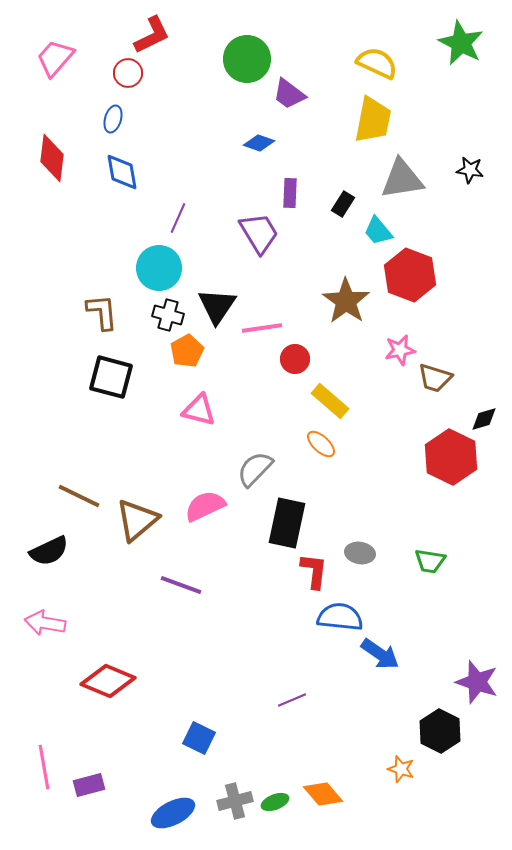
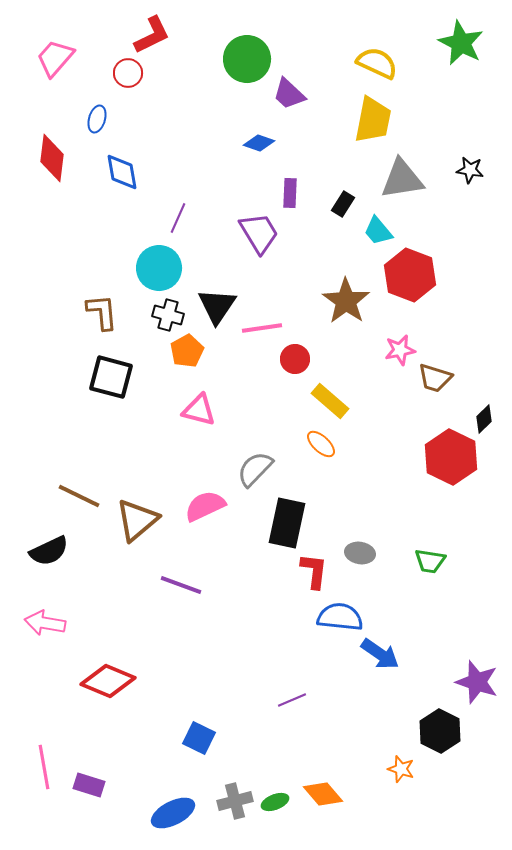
purple trapezoid at (289, 94): rotated 6 degrees clockwise
blue ellipse at (113, 119): moved 16 px left
black diamond at (484, 419): rotated 28 degrees counterclockwise
purple rectangle at (89, 785): rotated 32 degrees clockwise
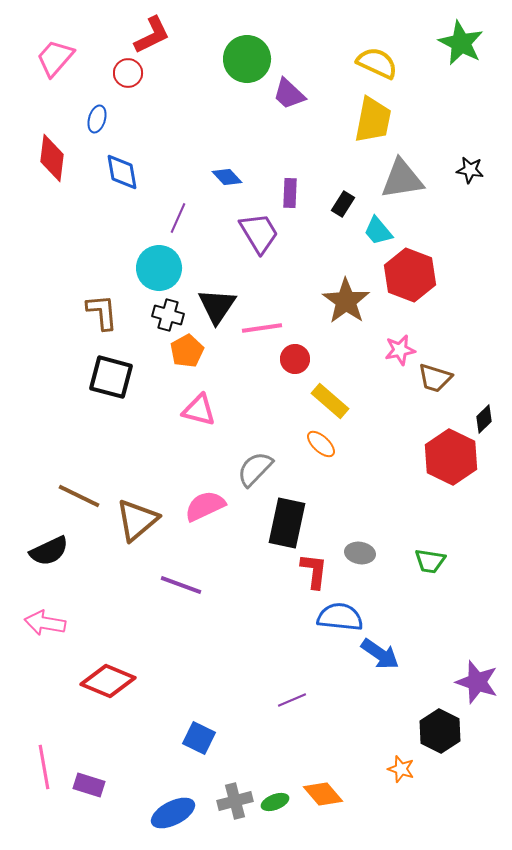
blue diamond at (259, 143): moved 32 px left, 34 px down; rotated 28 degrees clockwise
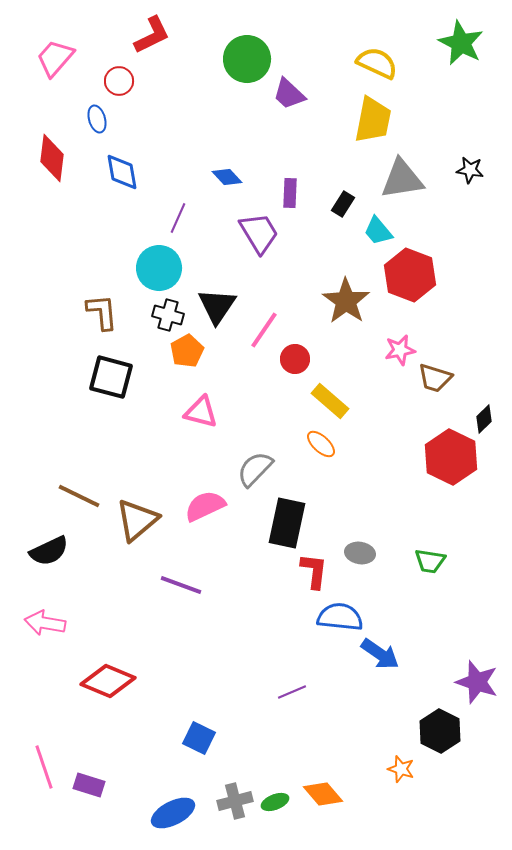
red circle at (128, 73): moved 9 px left, 8 px down
blue ellipse at (97, 119): rotated 32 degrees counterclockwise
pink line at (262, 328): moved 2 px right, 2 px down; rotated 48 degrees counterclockwise
pink triangle at (199, 410): moved 2 px right, 2 px down
purple line at (292, 700): moved 8 px up
pink line at (44, 767): rotated 9 degrees counterclockwise
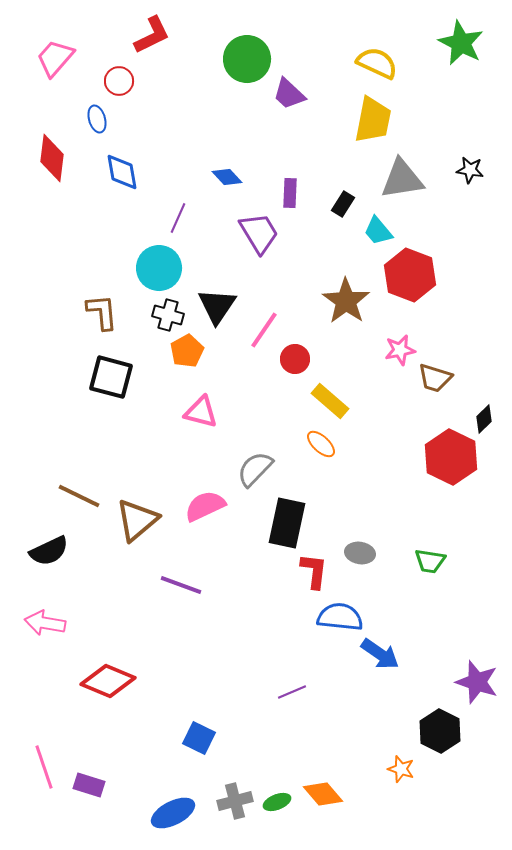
green ellipse at (275, 802): moved 2 px right
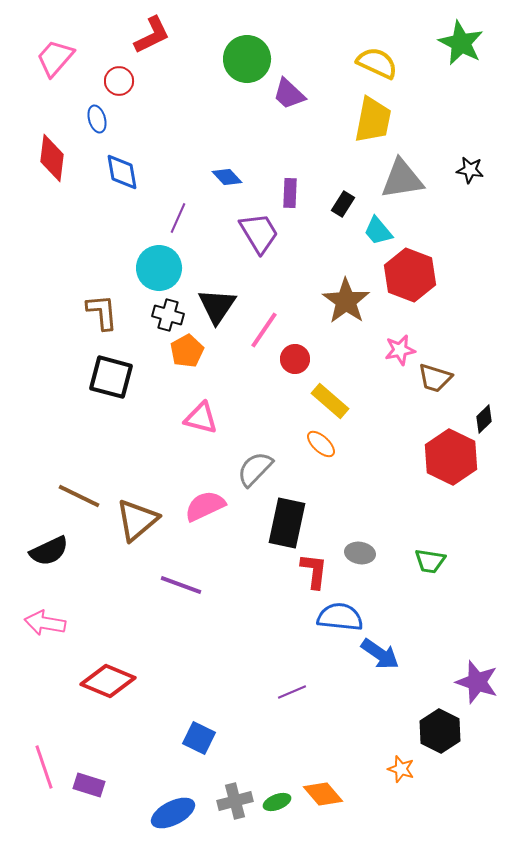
pink triangle at (201, 412): moved 6 px down
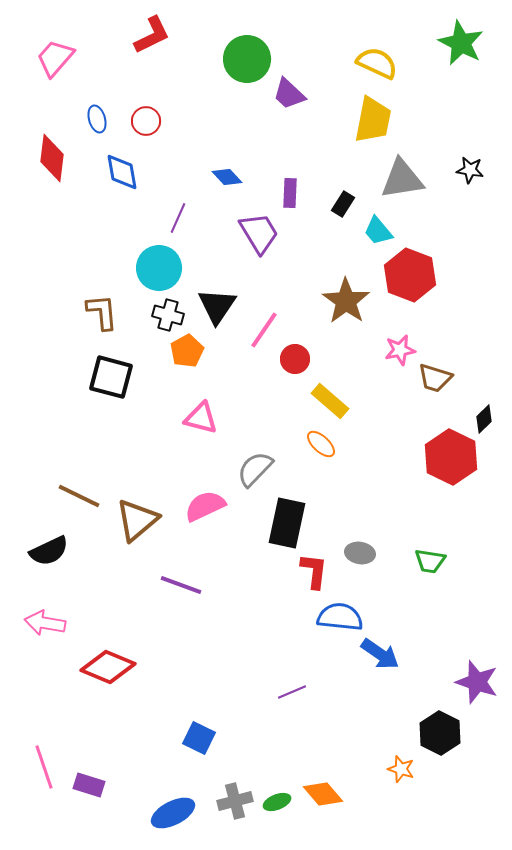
red circle at (119, 81): moved 27 px right, 40 px down
red diamond at (108, 681): moved 14 px up
black hexagon at (440, 731): moved 2 px down
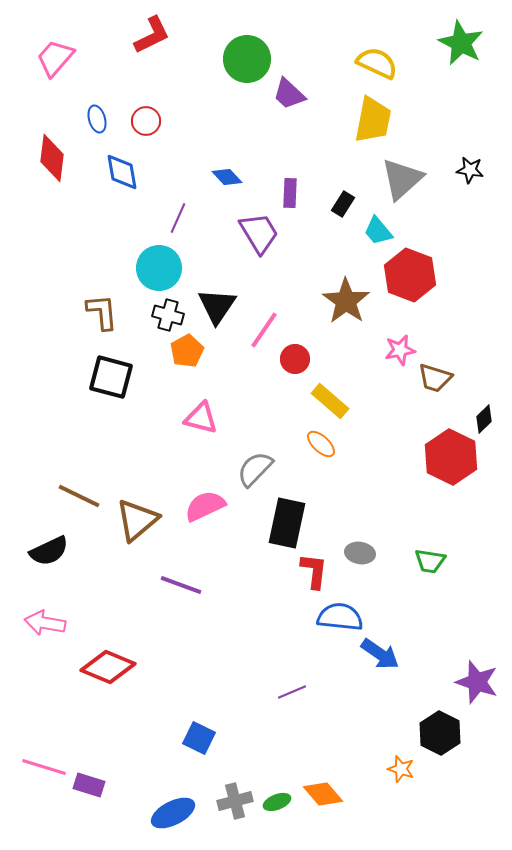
gray triangle at (402, 179): rotated 33 degrees counterclockwise
pink line at (44, 767): rotated 54 degrees counterclockwise
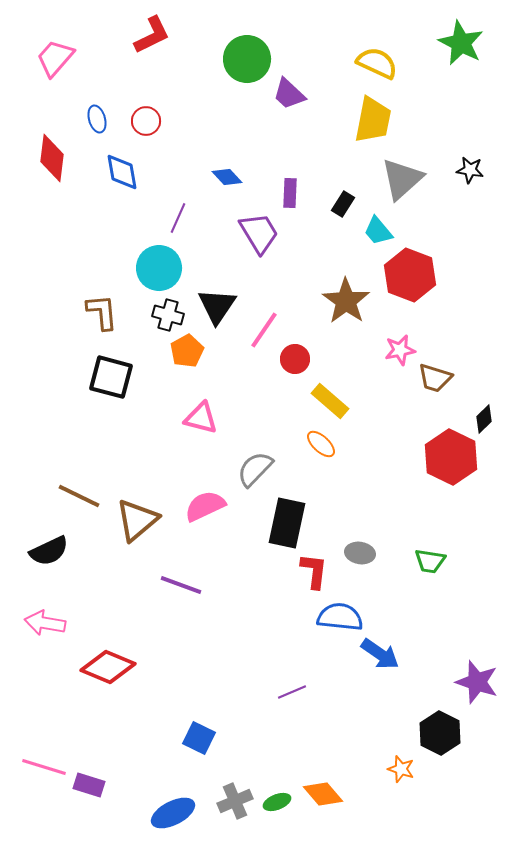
gray cross at (235, 801): rotated 8 degrees counterclockwise
